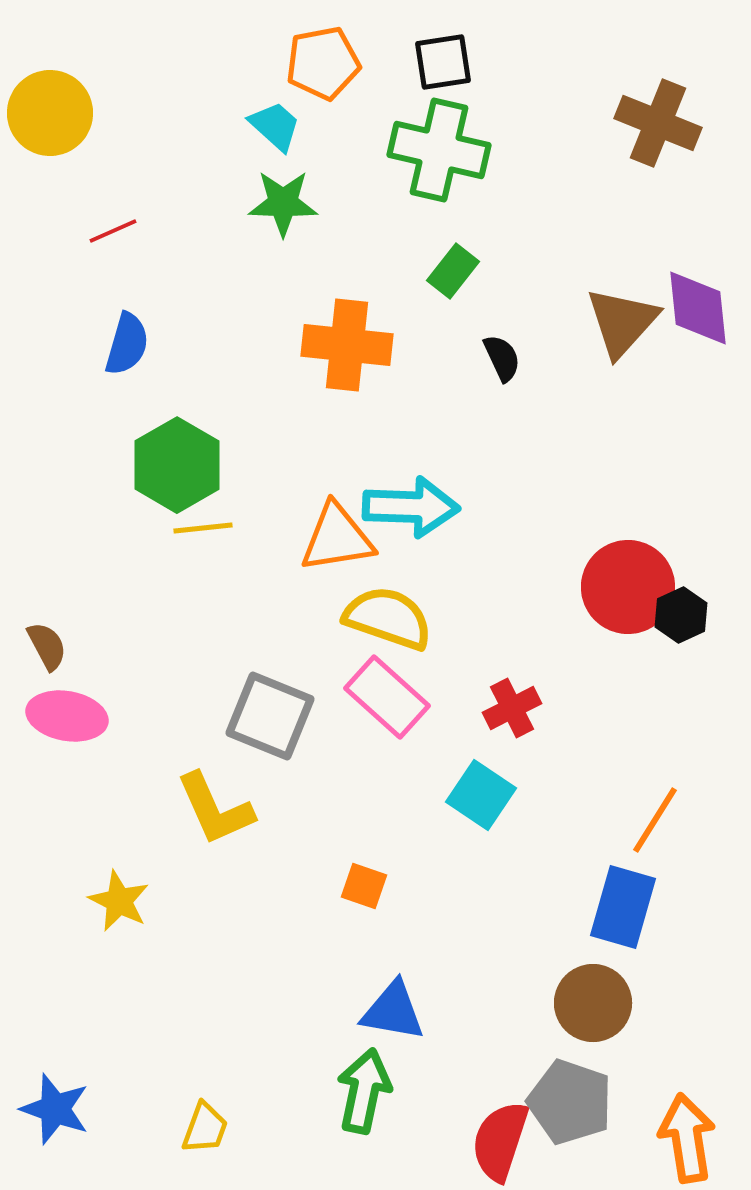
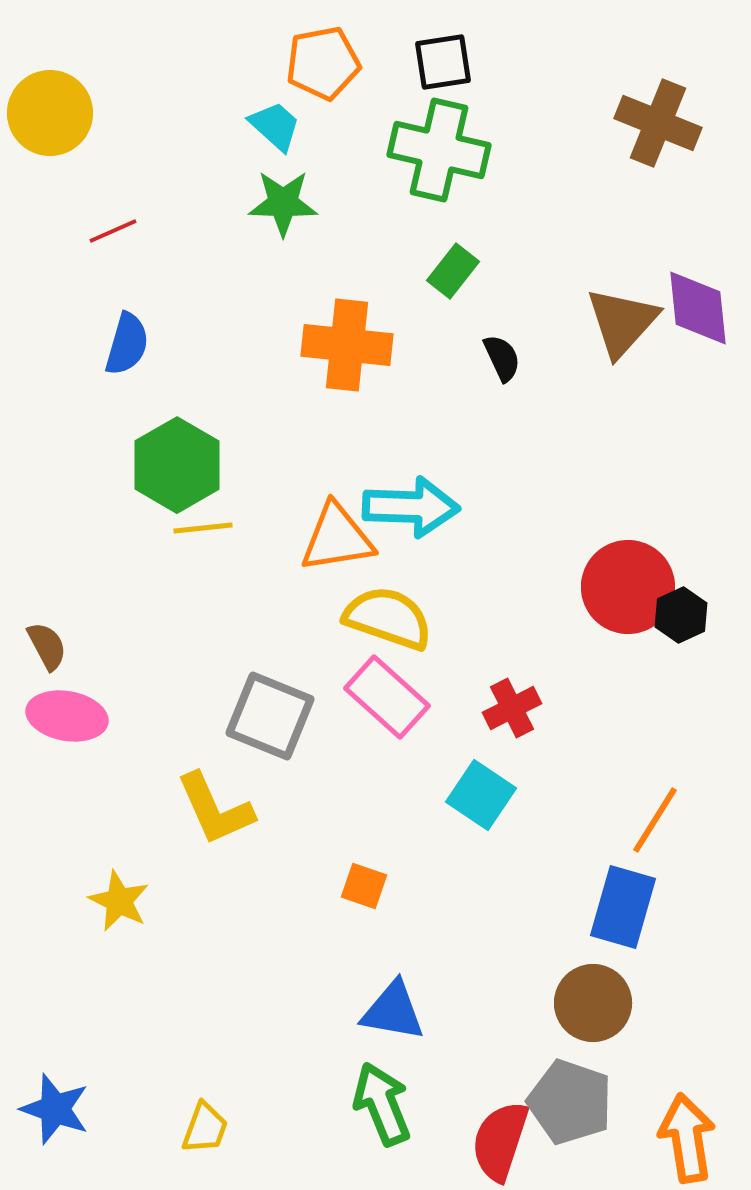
green arrow: moved 18 px right, 13 px down; rotated 34 degrees counterclockwise
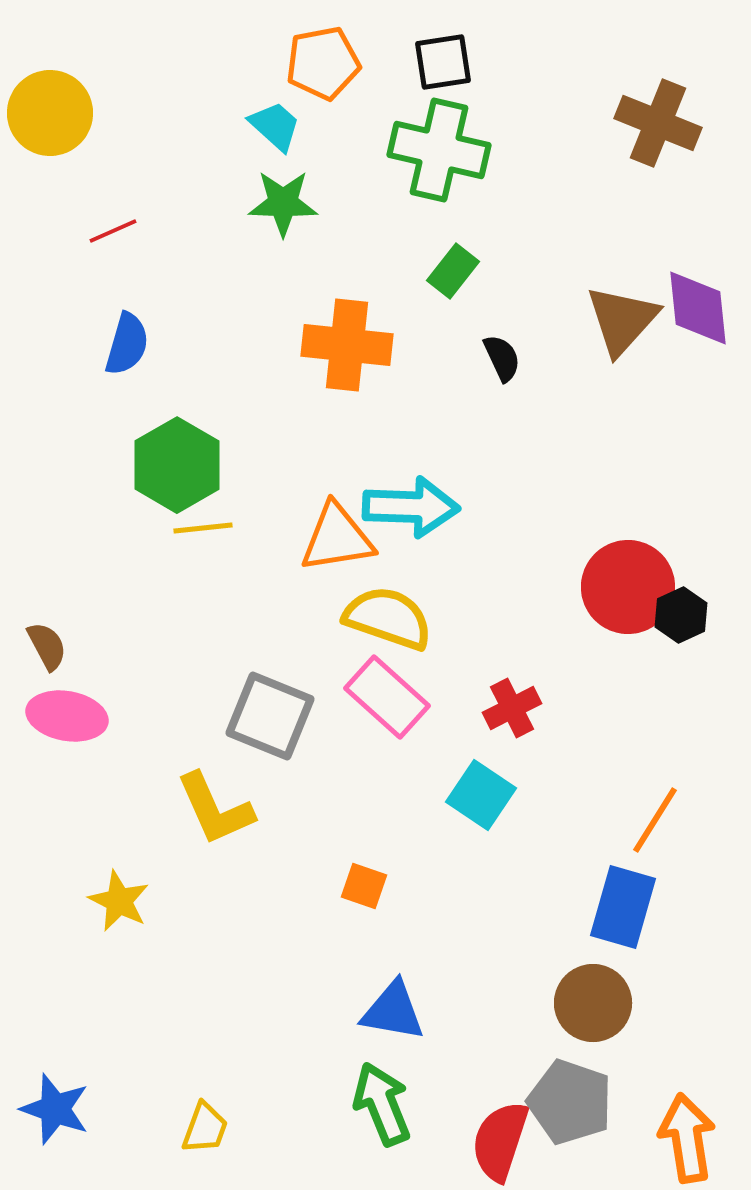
brown triangle: moved 2 px up
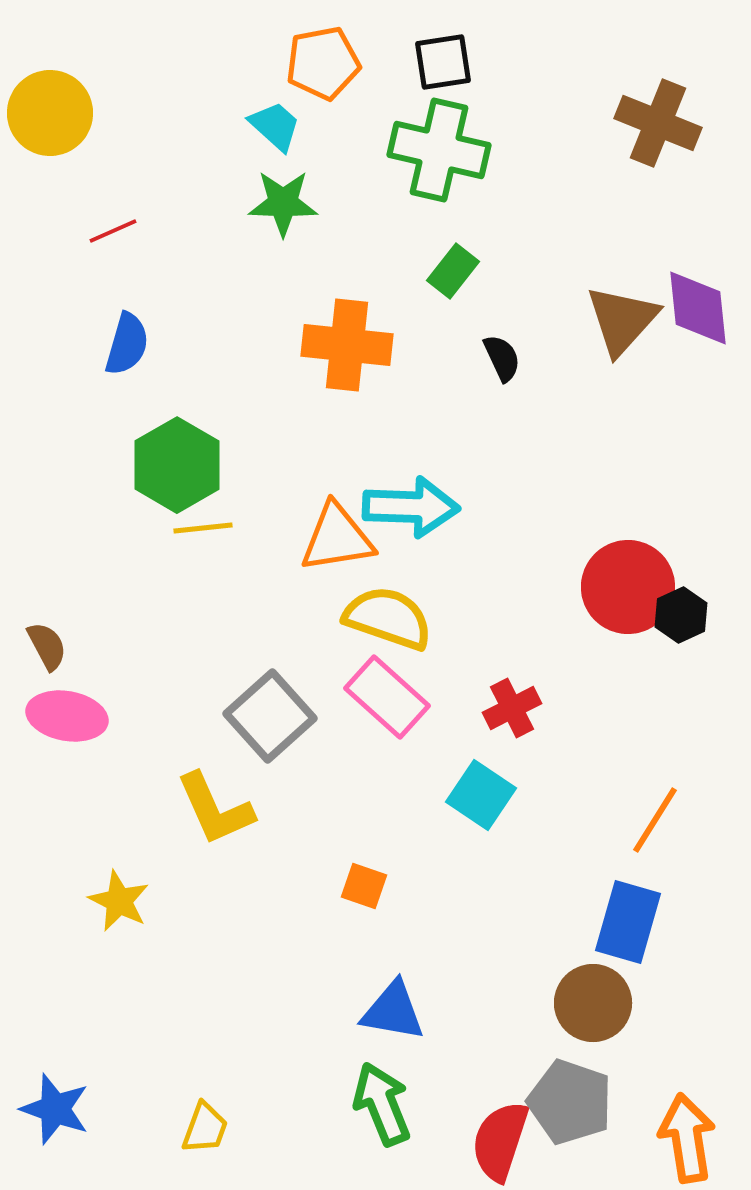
gray square: rotated 26 degrees clockwise
blue rectangle: moved 5 px right, 15 px down
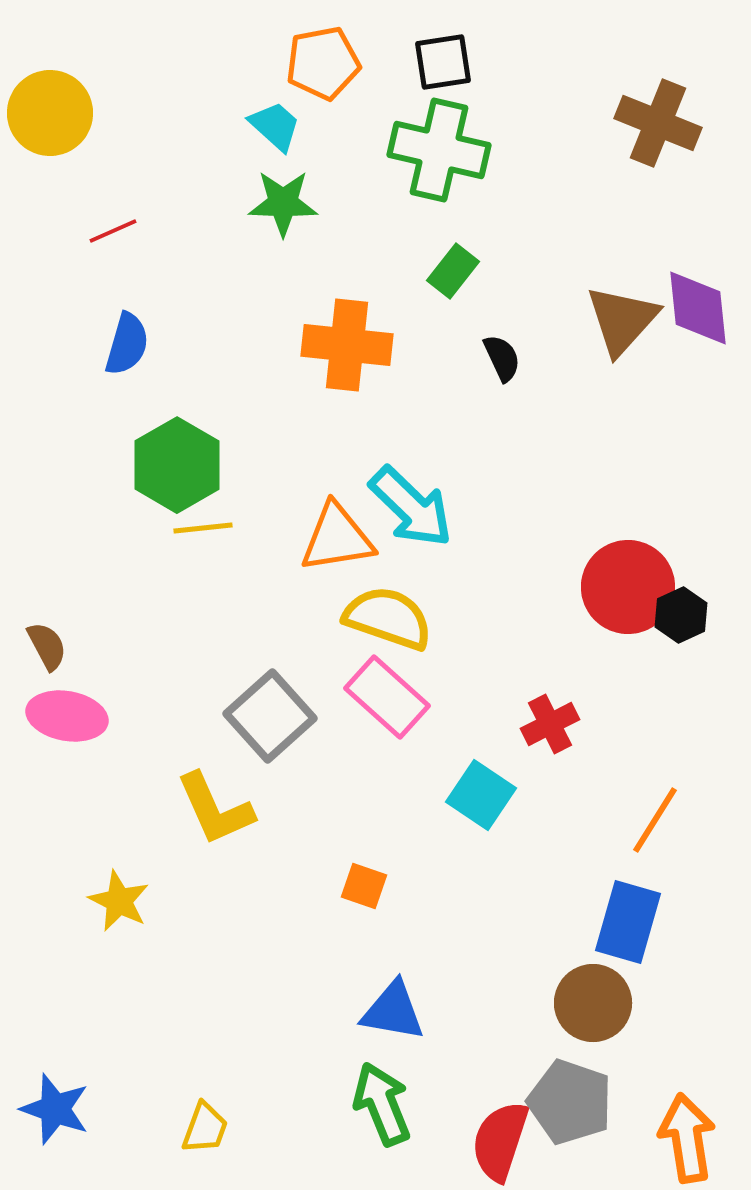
cyan arrow: rotated 42 degrees clockwise
red cross: moved 38 px right, 16 px down
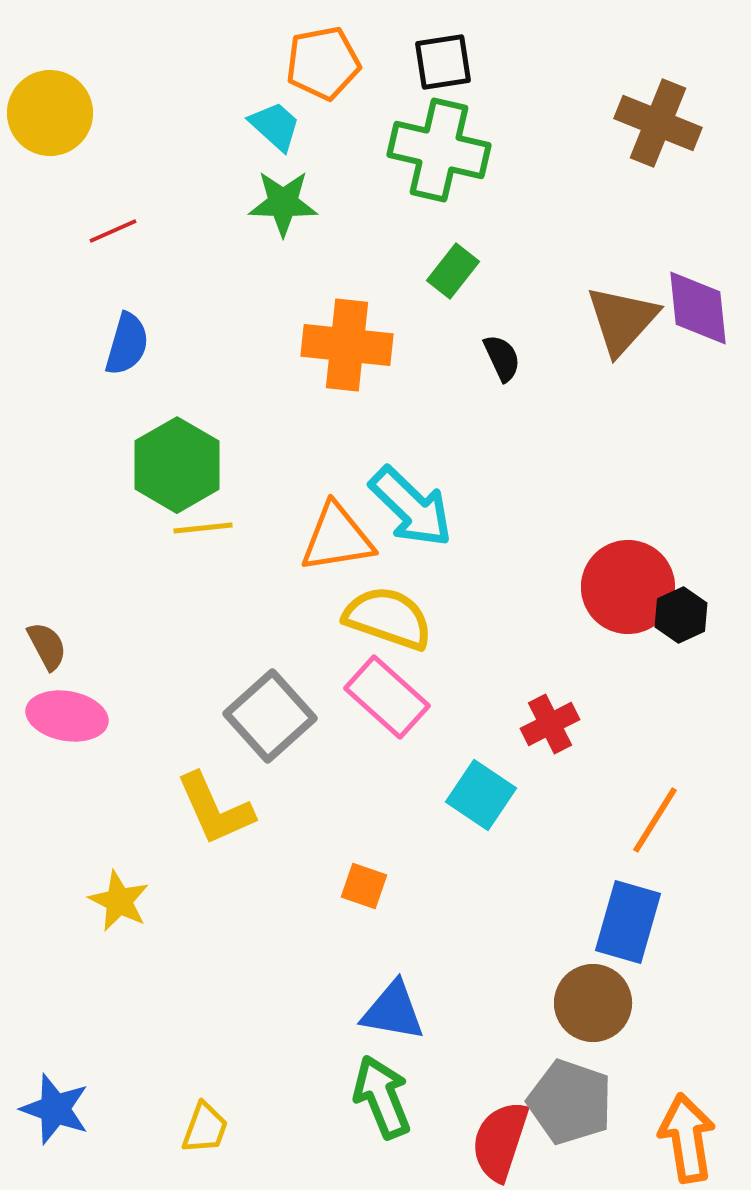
green arrow: moved 7 px up
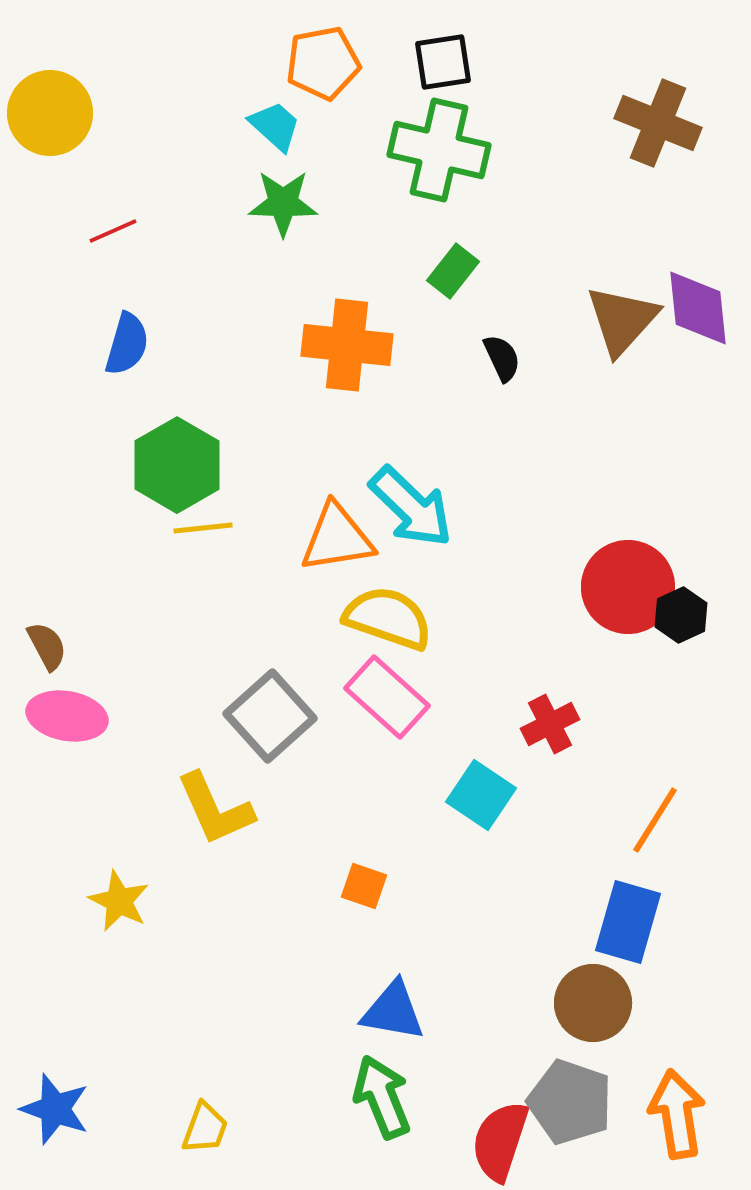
orange arrow: moved 10 px left, 24 px up
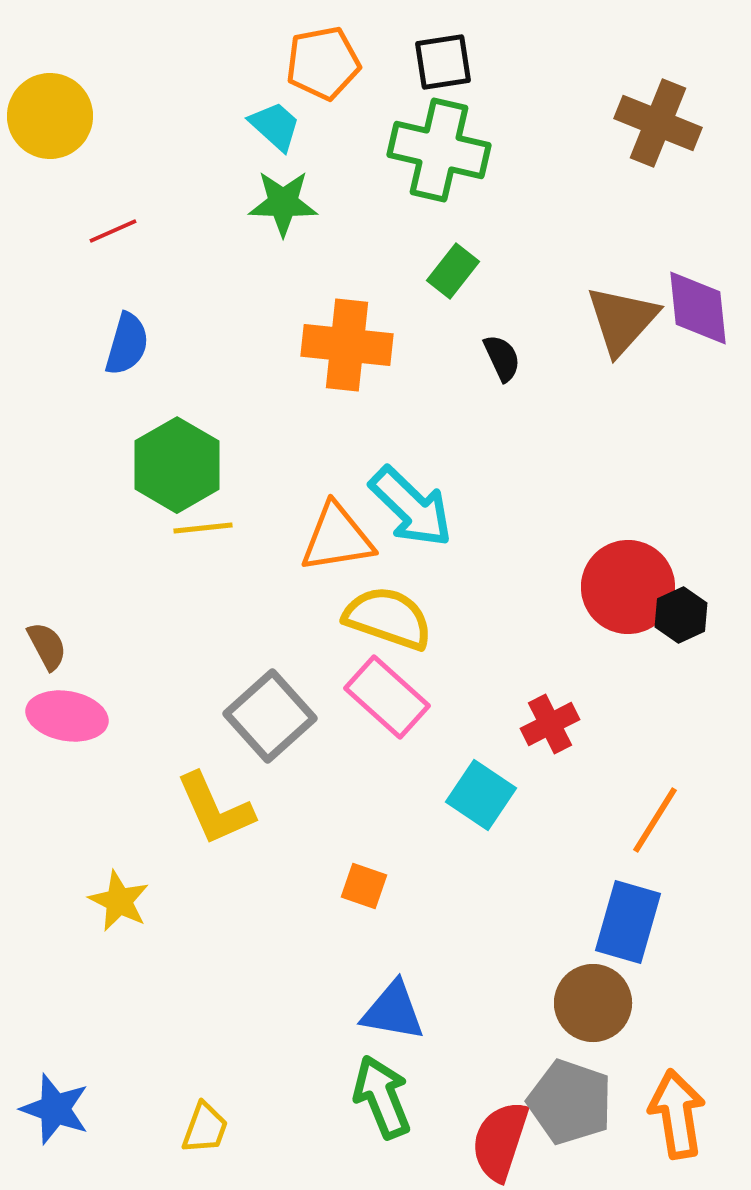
yellow circle: moved 3 px down
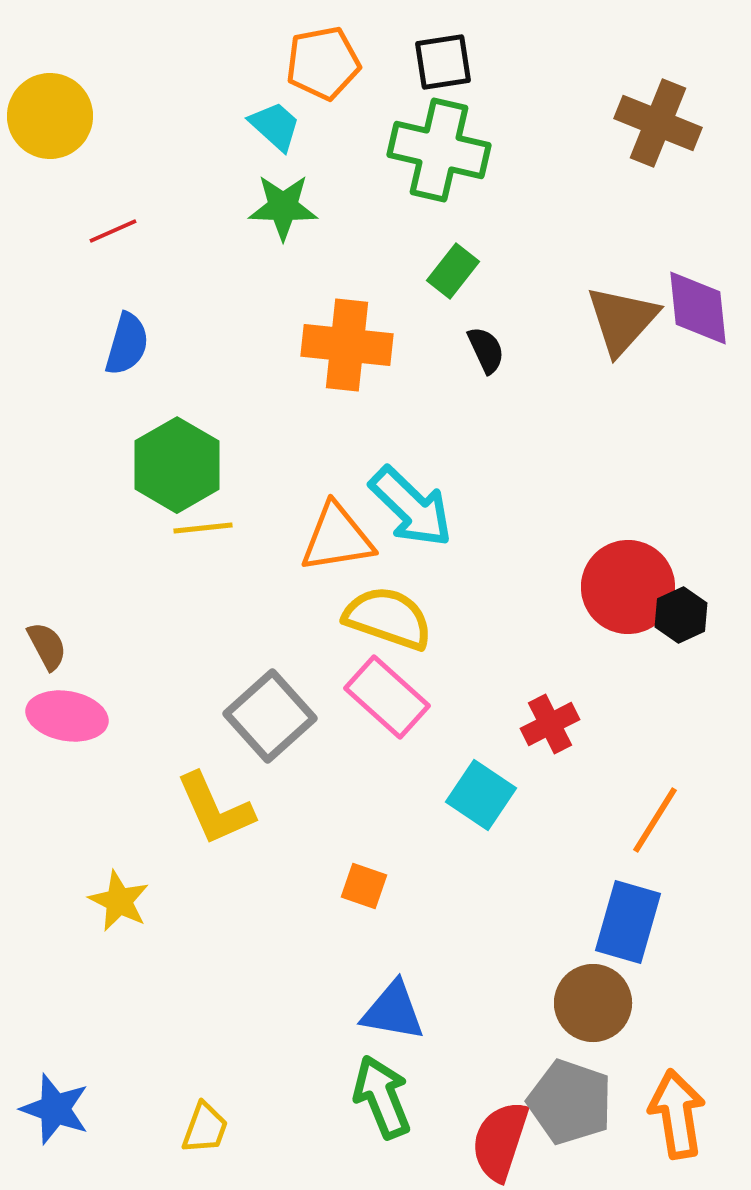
green star: moved 4 px down
black semicircle: moved 16 px left, 8 px up
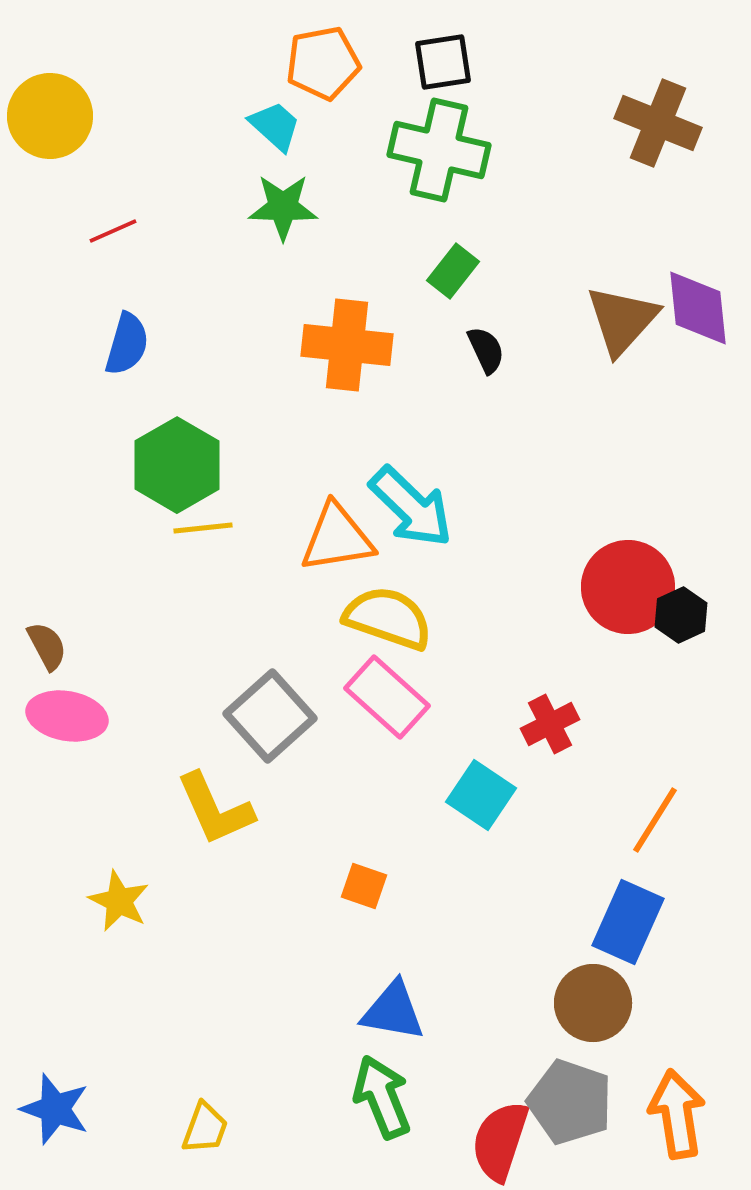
blue rectangle: rotated 8 degrees clockwise
